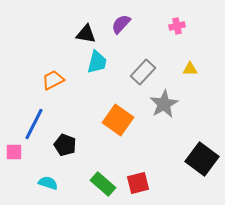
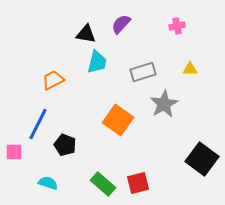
gray rectangle: rotated 30 degrees clockwise
blue line: moved 4 px right
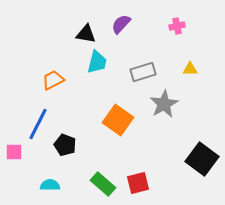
cyan semicircle: moved 2 px right, 2 px down; rotated 18 degrees counterclockwise
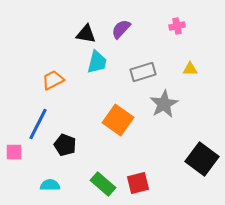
purple semicircle: moved 5 px down
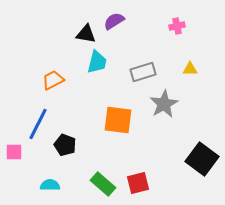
purple semicircle: moved 7 px left, 8 px up; rotated 15 degrees clockwise
orange square: rotated 28 degrees counterclockwise
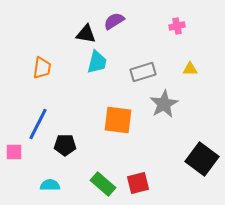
orange trapezoid: moved 11 px left, 12 px up; rotated 125 degrees clockwise
black pentagon: rotated 20 degrees counterclockwise
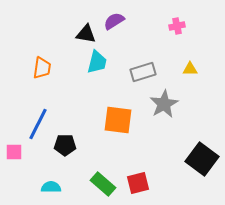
cyan semicircle: moved 1 px right, 2 px down
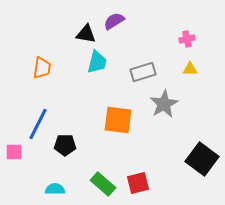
pink cross: moved 10 px right, 13 px down
cyan semicircle: moved 4 px right, 2 px down
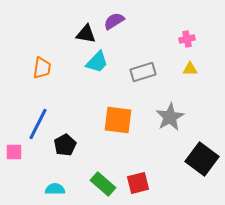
cyan trapezoid: rotated 30 degrees clockwise
gray star: moved 6 px right, 13 px down
black pentagon: rotated 30 degrees counterclockwise
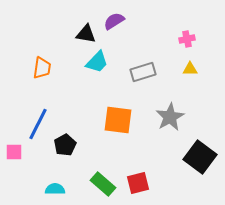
black square: moved 2 px left, 2 px up
